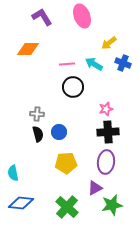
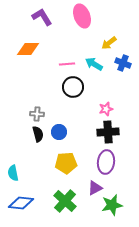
green cross: moved 2 px left, 6 px up
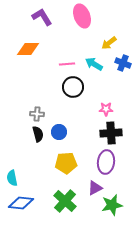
pink star: rotated 16 degrees clockwise
black cross: moved 3 px right, 1 px down
cyan semicircle: moved 1 px left, 5 px down
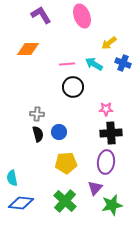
purple L-shape: moved 1 px left, 2 px up
purple triangle: rotated 21 degrees counterclockwise
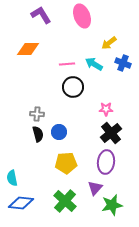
black cross: rotated 35 degrees counterclockwise
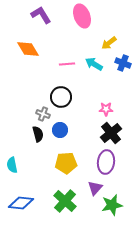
orange diamond: rotated 60 degrees clockwise
black circle: moved 12 px left, 10 px down
gray cross: moved 6 px right; rotated 16 degrees clockwise
blue circle: moved 1 px right, 2 px up
cyan semicircle: moved 13 px up
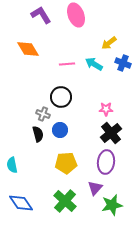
pink ellipse: moved 6 px left, 1 px up
blue diamond: rotated 50 degrees clockwise
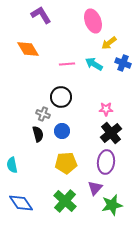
pink ellipse: moved 17 px right, 6 px down
blue circle: moved 2 px right, 1 px down
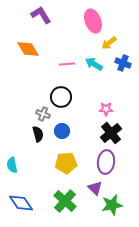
purple triangle: rotated 28 degrees counterclockwise
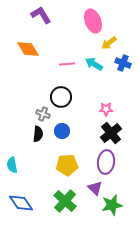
black semicircle: rotated 21 degrees clockwise
yellow pentagon: moved 1 px right, 2 px down
